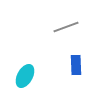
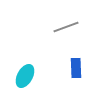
blue rectangle: moved 3 px down
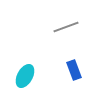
blue rectangle: moved 2 px left, 2 px down; rotated 18 degrees counterclockwise
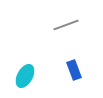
gray line: moved 2 px up
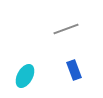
gray line: moved 4 px down
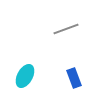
blue rectangle: moved 8 px down
